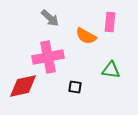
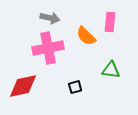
gray arrow: rotated 30 degrees counterclockwise
orange semicircle: rotated 15 degrees clockwise
pink cross: moved 9 px up
black square: rotated 24 degrees counterclockwise
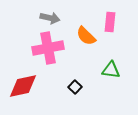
black square: rotated 32 degrees counterclockwise
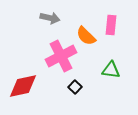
pink rectangle: moved 1 px right, 3 px down
pink cross: moved 13 px right, 8 px down; rotated 16 degrees counterclockwise
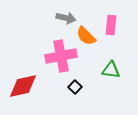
gray arrow: moved 16 px right
pink cross: rotated 16 degrees clockwise
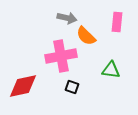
gray arrow: moved 1 px right
pink rectangle: moved 6 px right, 3 px up
black square: moved 3 px left; rotated 24 degrees counterclockwise
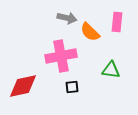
orange semicircle: moved 4 px right, 4 px up
black square: rotated 24 degrees counterclockwise
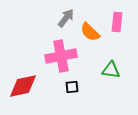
gray arrow: moved 1 px left; rotated 66 degrees counterclockwise
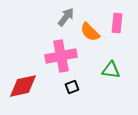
gray arrow: moved 1 px up
pink rectangle: moved 1 px down
black square: rotated 16 degrees counterclockwise
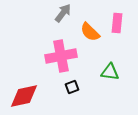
gray arrow: moved 3 px left, 4 px up
green triangle: moved 1 px left, 2 px down
red diamond: moved 1 px right, 10 px down
